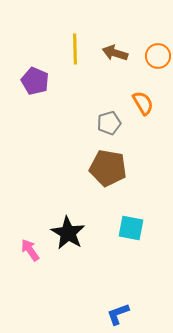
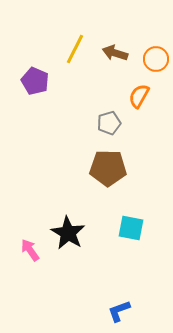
yellow line: rotated 28 degrees clockwise
orange circle: moved 2 px left, 3 px down
orange semicircle: moved 4 px left, 7 px up; rotated 120 degrees counterclockwise
brown pentagon: rotated 9 degrees counterclockwise
blue L-shape: moved 1 px right, 3 px up
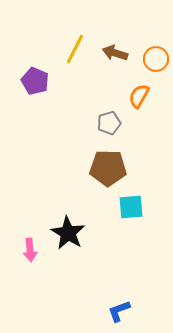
cyan square: moved 21 px up; rotated 16 degrees counterclockwise
pink arrow: rotated 150 degrees counterclockwise
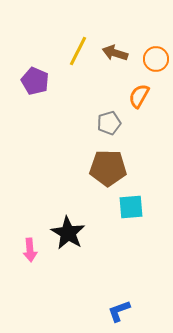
yellow line: moved 3 px right, 2 px down
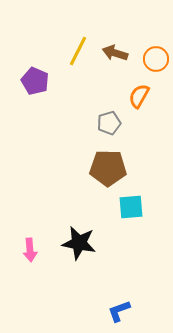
black star: moved 11 px right, 10 px down; rotated 20 degrees counterclockwise
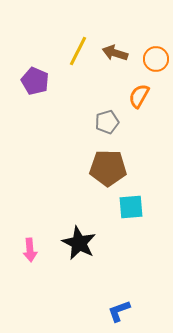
gray pentagon: moved 2 px left, 1 px up
black star: rotated 16 degrees clockwise
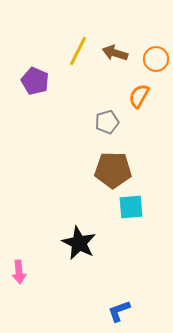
brown pentagon: moved 5 px right, 2 px down
pink arrow: moved 11 px left, 22 px down
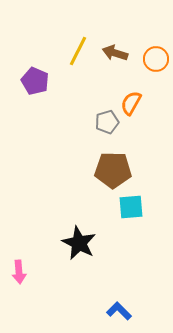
orange semicircle: moved 8 px left, 7 px down
blue L-shape: rotated 65 degrees clockwise
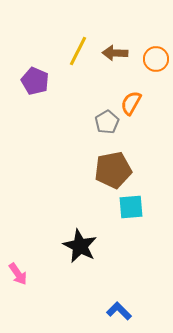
brown arrow: rotated 15 degrees counterclockwise
gray pentagon: rotated 15 degrees counterclockwise
brown pentagon: rotated 12 degrees counterclockwise
black star: moved 1 px right, 3 px down
pink arrow: moved 1 px left, 2 px down; rotated 30 degrees counterclockwise
